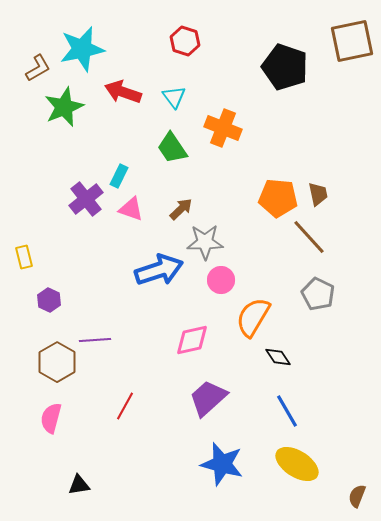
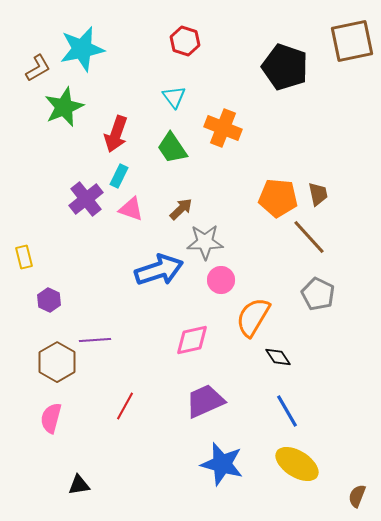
red arrow: moved 7 px left, 42 px down; rotated 90 degrees counterclockwise
purple trapezoid: moved 3 px left, 3 px down; rotated 18 degrees clockwise
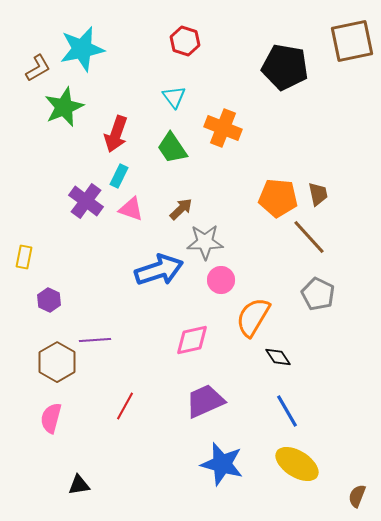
black pentagon: rotated 9 degrees counterclockwise
purple cross: moved 2 px down; rotated 16 degrees counterclockwise
yellow rectangle: rotated 25 degrees clockwise
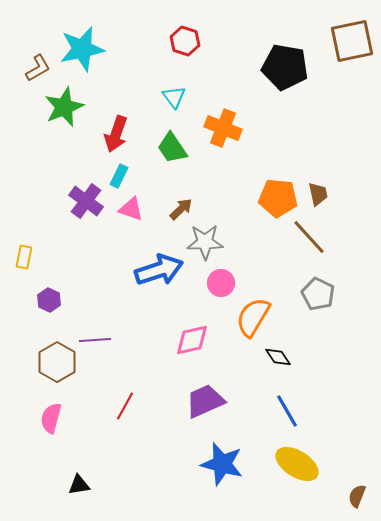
pink circle: moved 3 px down
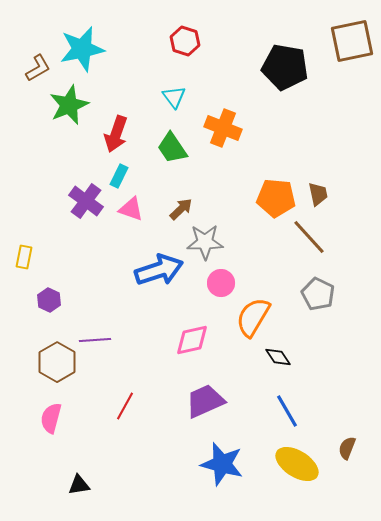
green star: moved 5 px right, 2 px up
orange pentagon: moved 2 px left
brown semicircle: moved 10 px left, 48 px up
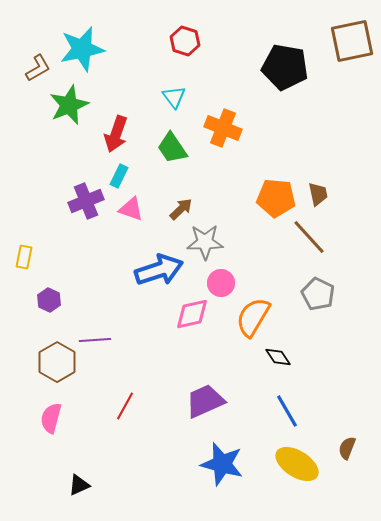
purple cross: rotated 32 degrees clockwise
pink diamond: moved 26 px up
black triangle: rotated 15 degrees counterclockwise
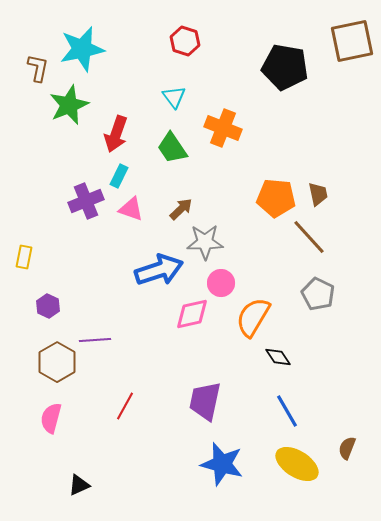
brown L-shape: rotated 48 degrees counterclockwise
purple hexagon: moved 1 px left, 6 px down
purple trapezoid: rotated 54 degrees counterclockwise
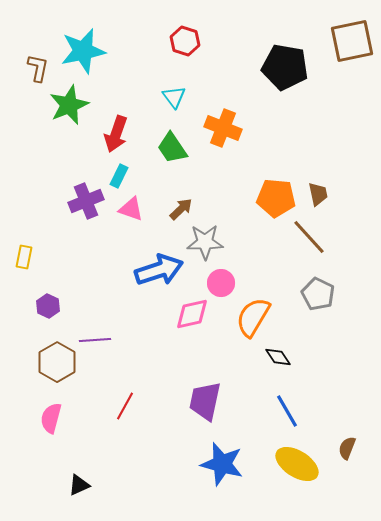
cyan star: moved 1 px right, 2 px down
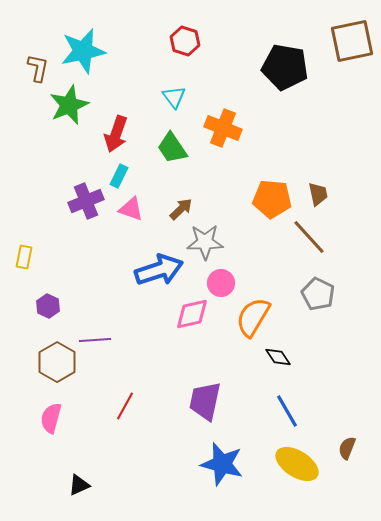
orange pentagon: moved 4 px left, 1 px down
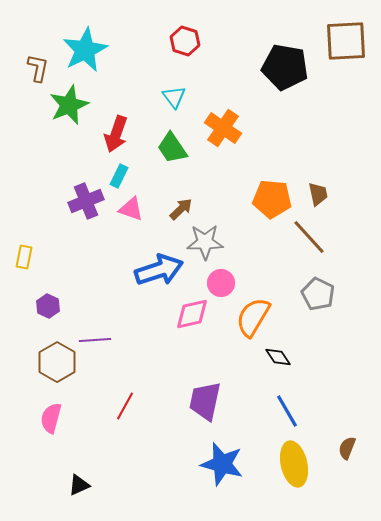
brown square: moved 6 px left; rotated 9 degrees clockwise
cyan star: moved 2 px right, 1 px up; rotated 15 degrees counterclockwise
orange cross: rotated 12 degrees clockwise
yellow ellipse: moved 3 px left; rotated 45 degrees clockwise
